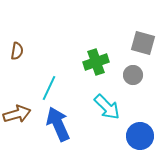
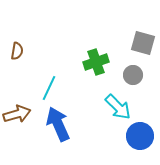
cyan arrow: moved 11 px right
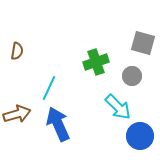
gray circle: moved 1 px left, 1 px down
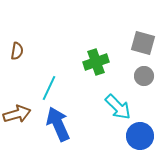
gray circle: moved 12 px right
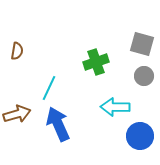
gray square: moved 1 px left, 1 px down
cyan arrow: moved 3 px left; rotated 136 degrees clockwise
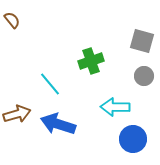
gray square: moved 3 px up
brown semicircle: moved 5 px left, 31 px up; rotated 48 degrees counterclockwise
green cross: moved 5 px left, 1 px up
cyan line: moved 1 px right, 4 px up; rotated 65 degrees counterclockwise
blue arrow: rotated 48 degrees counterclockwise
blue circle: moved 7 px left, 3 px down
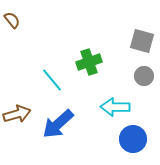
green cross: moved 2 px left, 1 px down
cyan line: moved 2 px right, 4 px up
blue arrow: rotated 60 degrees counterclockwise
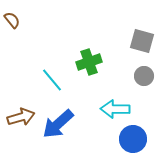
cyan arrow: moved 2 px down
brown arrow: moved 4 px right, 3 px down
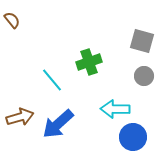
brown arrow: moved 1 px left
blue circle: moved 2 px up
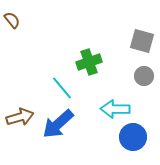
cyan line: moved 10 px right, 8 px down
